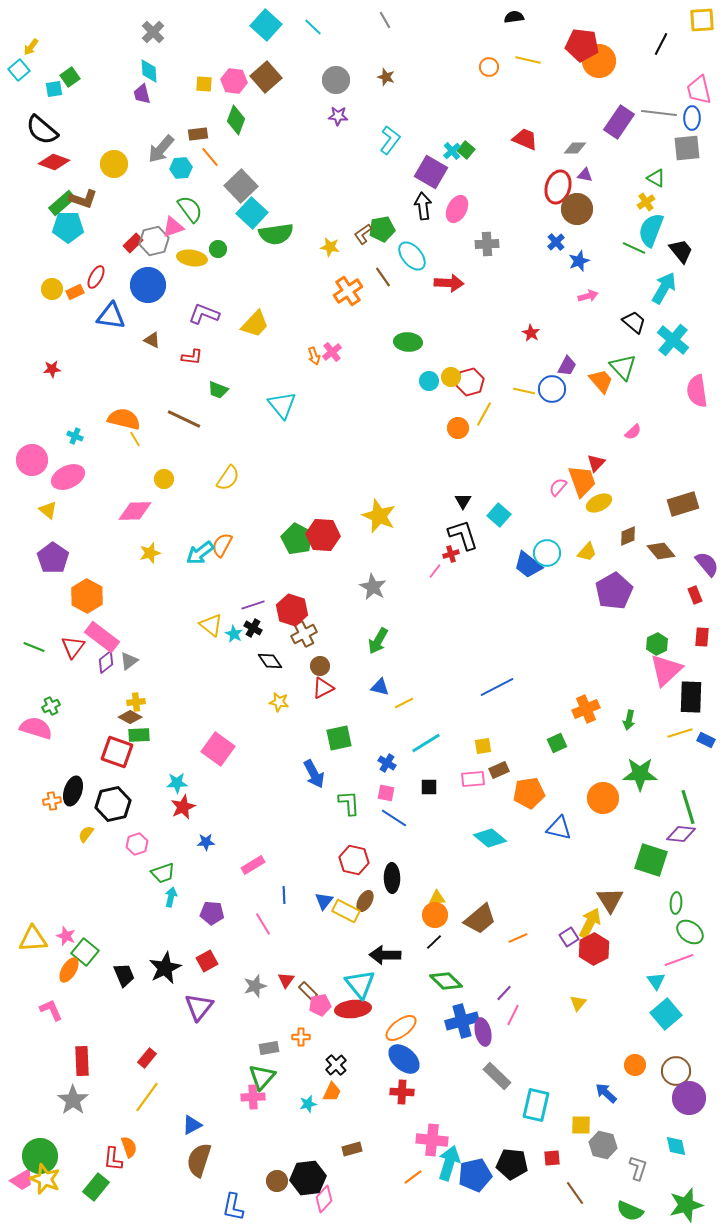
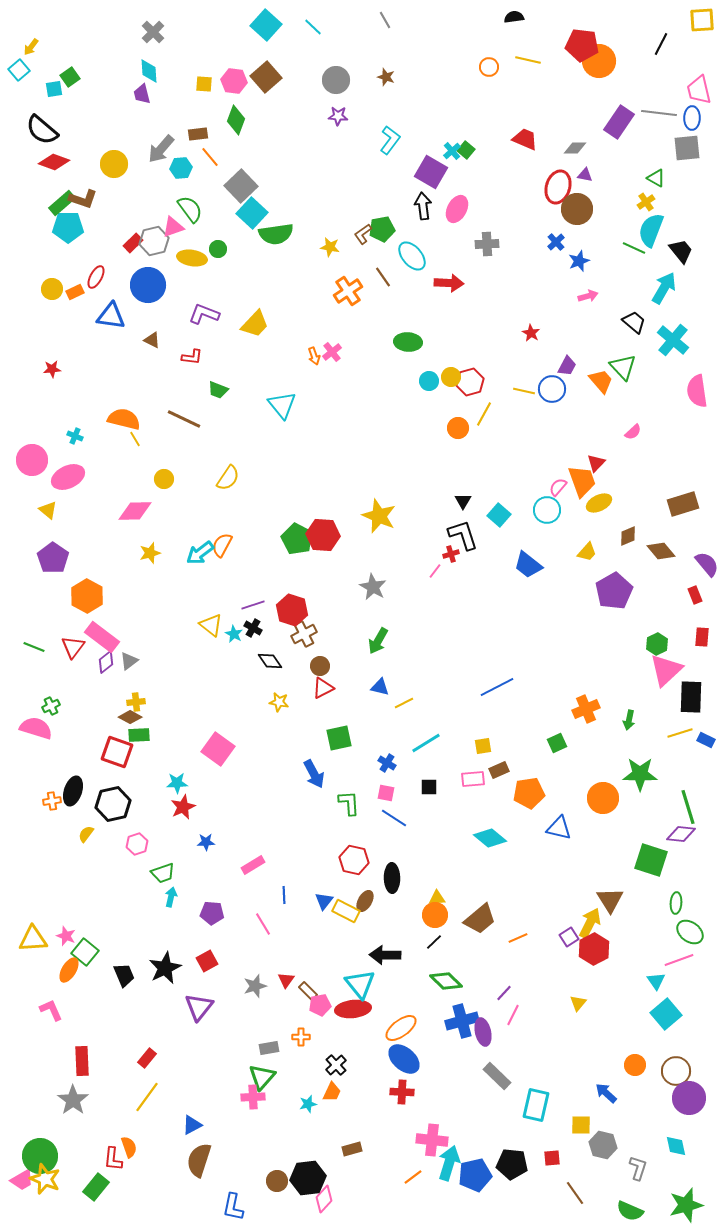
cyan circle at (547, 553): moved 43 px up
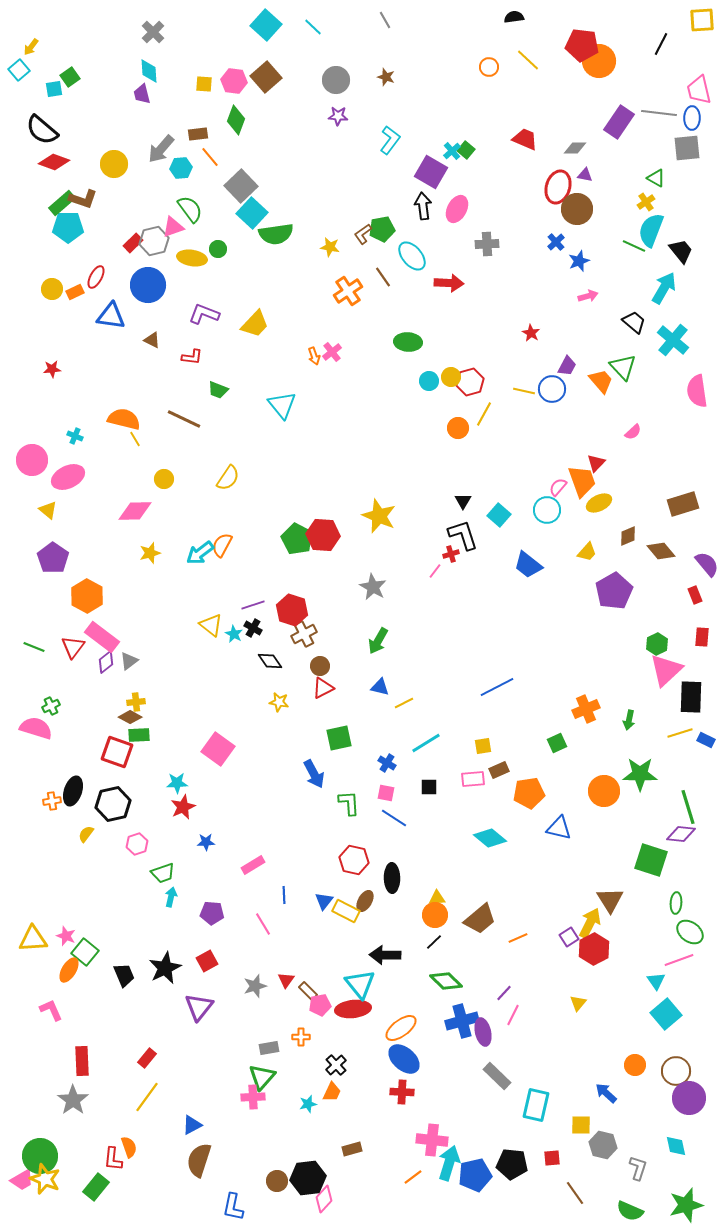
yellow line at (528, 60): rotated 30 degrees clockwise
green line at (634, 248): moved 2 px up
orange circle at (603, 798): moved 1 px right, 7 px up
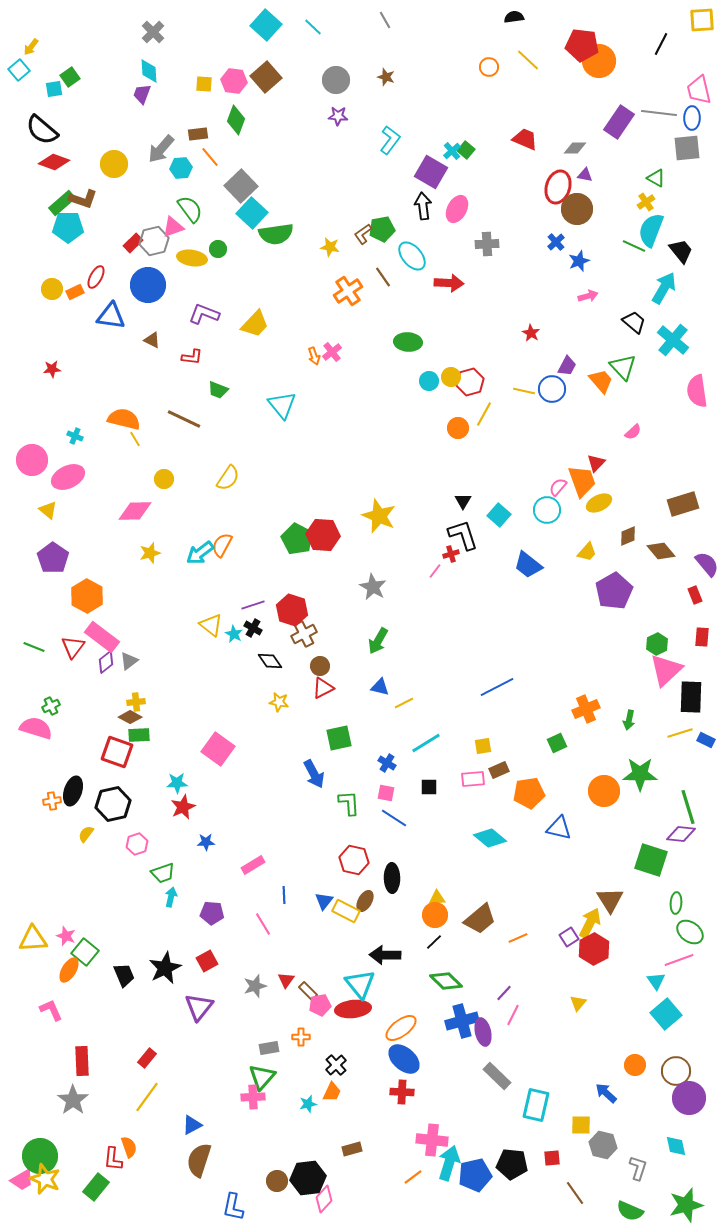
purple trapezoid at (142, 94): rotated 35 degrees clockwise
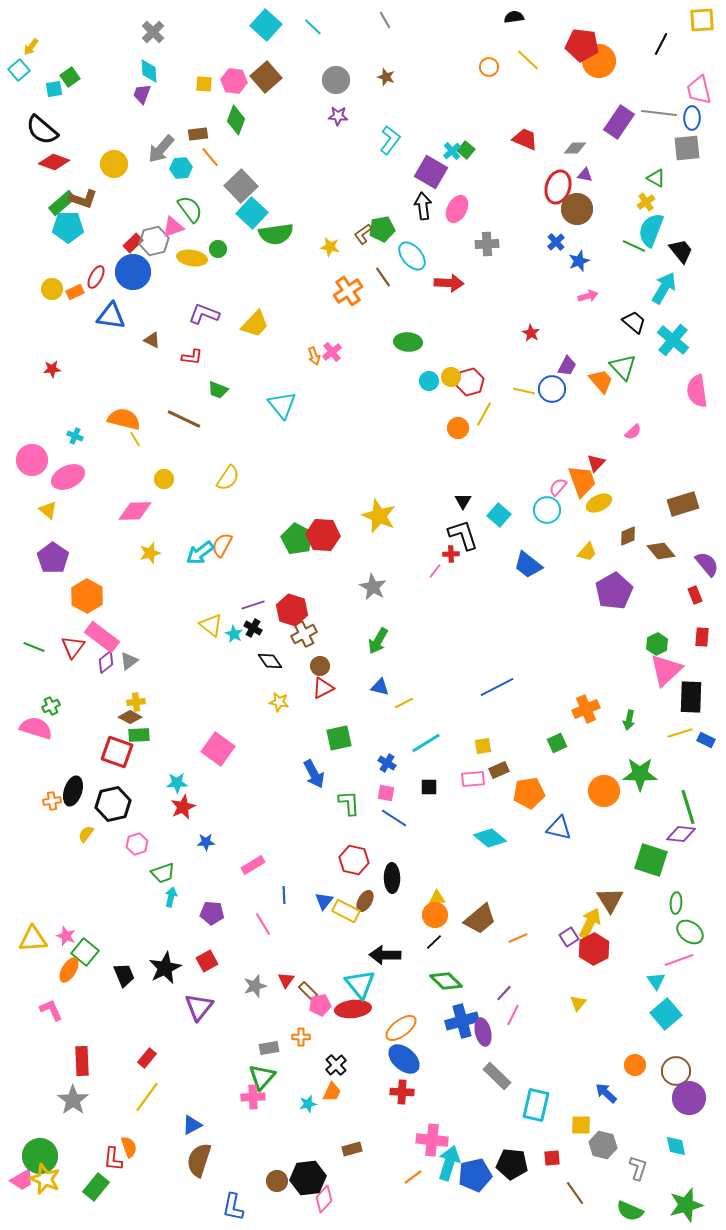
blue circle at (148, 285): moved 15 px left, 13 px up
red cross at (451, 554): rotated 14 degrees clockwise
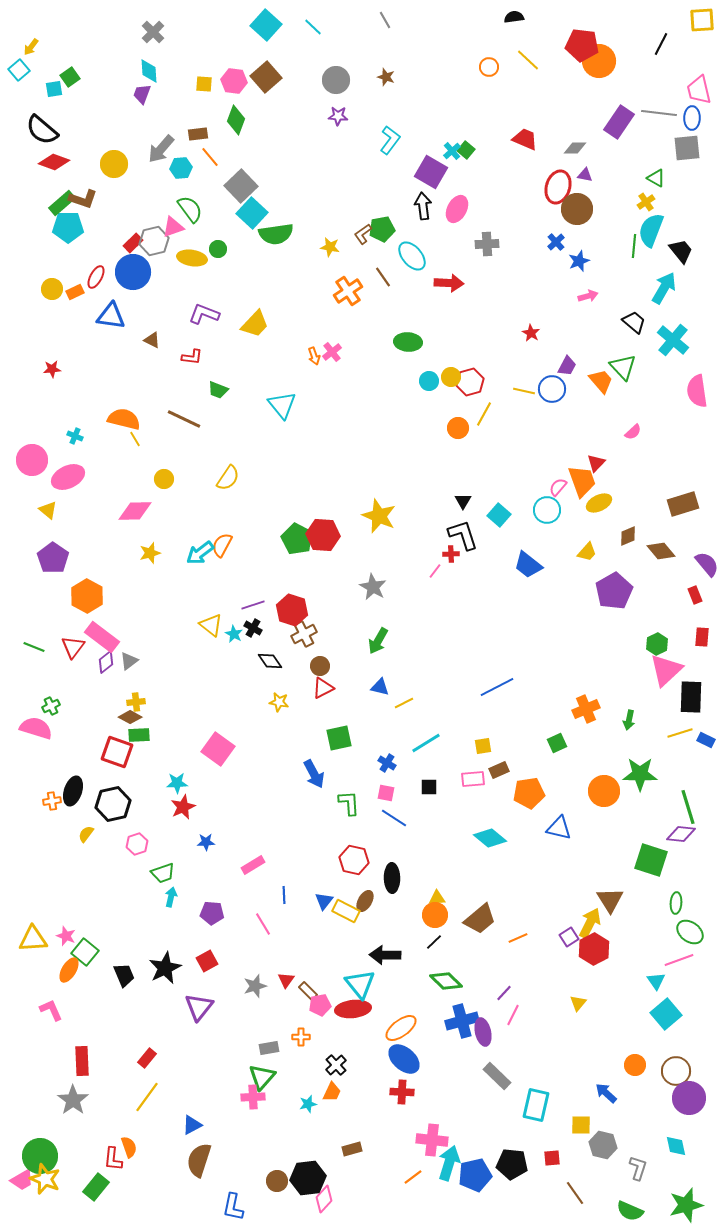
green line at (634, 246): rotated 70 degrees clockwise
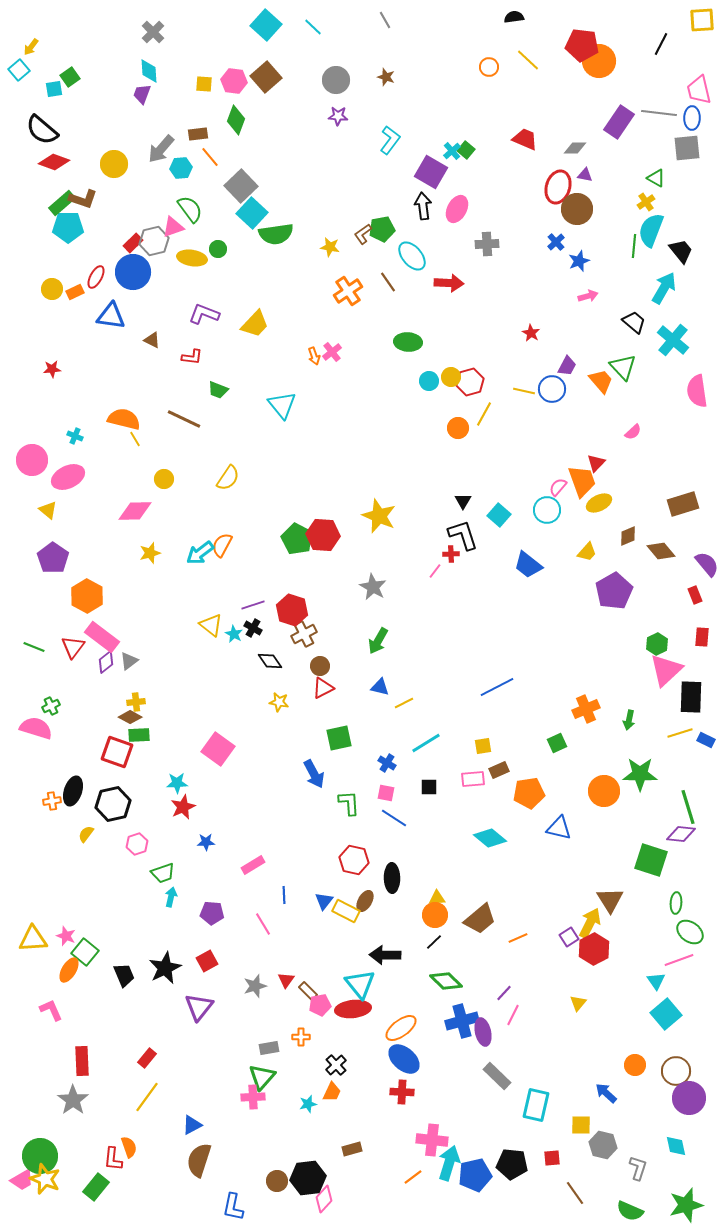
brown line at (383, 277): moved 5 px right, 5 px down
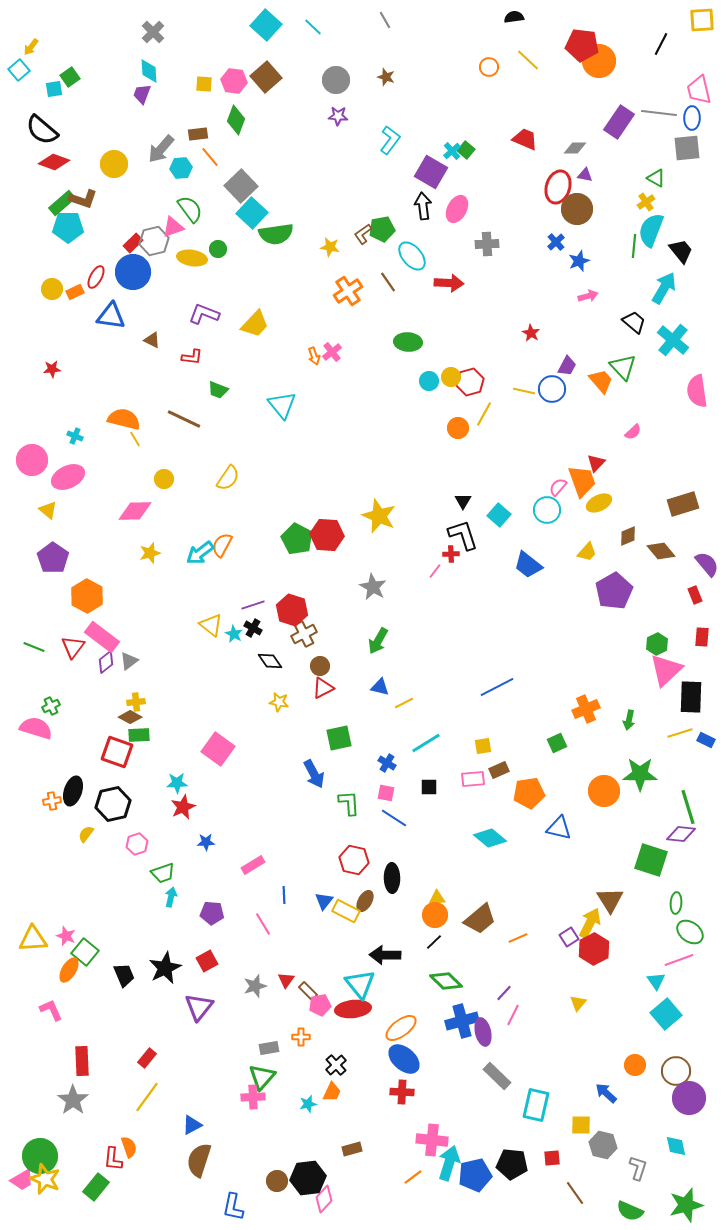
red hexagon at (323, 535): moved 4 px right
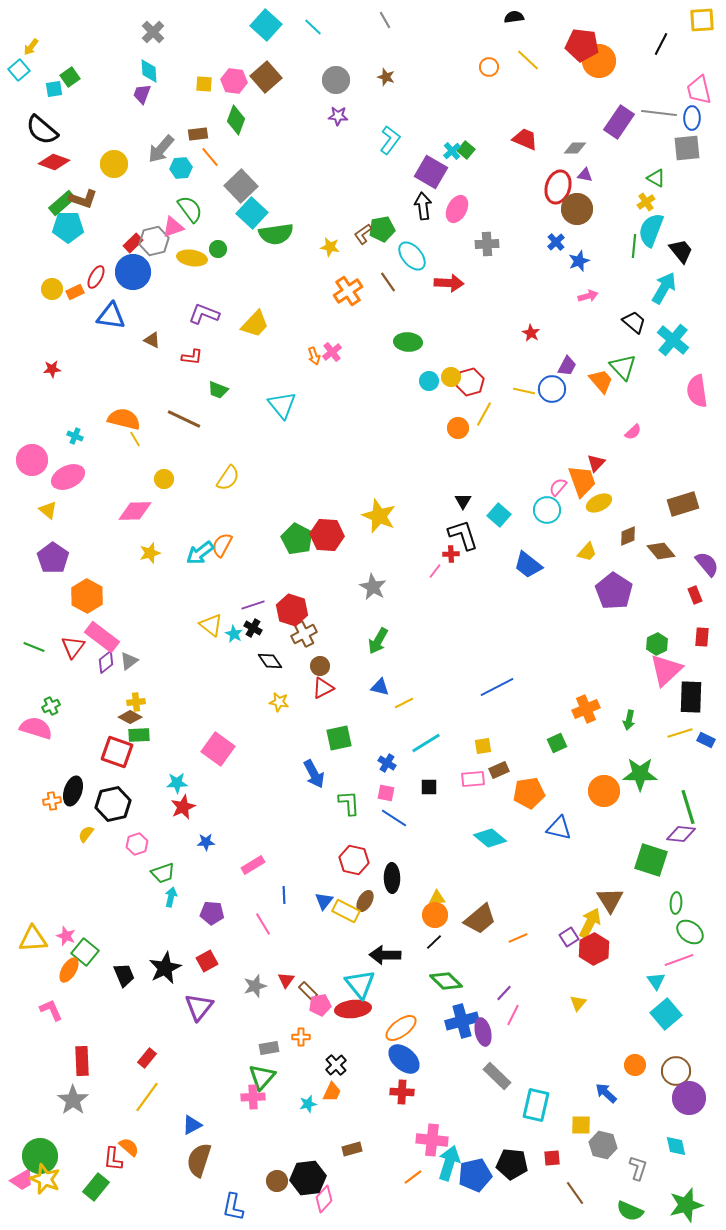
purple pentagon at (614, 591): rotated 9 degrees counterclockwise
orange semicircle at (129, 1147): rotated 30 degrees counterclockwise
